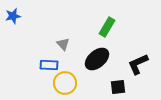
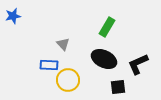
black ellipse: moved 7 px right; rotated 65 degrees clockwise
yellow circle: moved 3 px right, 3 px up
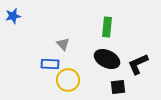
green rectangle: rotated 24 degrees counterclockwise
black ellipse: moved 3 px right
blue rectangle: moved 1 px right, 1 px up
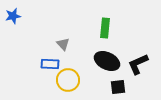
green rectangle: moved 2 px left, 1 px down
black ellipse: moved 2 px down
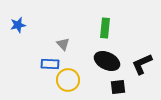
blue star: moved 5 px right, 9 px down
black L-shape: moved 4 px right
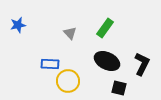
green rectangle: rotated 30 degrees clockwise
gray triangle: moved 7 px right, 11 px up
black L-shape: rotated 140 degrees clockwise
yellow circle: moved 1 px down
black square: moved 1 px right, 1 px down; rotated 21 degrees clockwise
